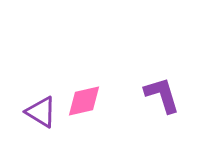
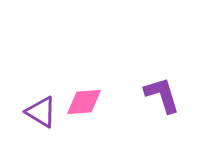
pink diamond: moved 1 px down; rotated 9 degrees clockwise
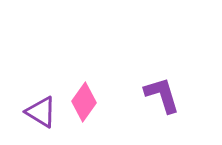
pink diamond: rotated 51 degrees counterclockwise
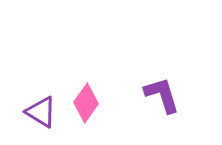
pink diamond: moved 2 px right, 1 px down
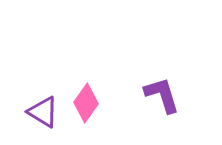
purple triangle: moved 2 px right
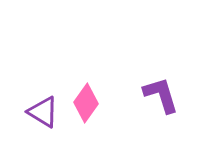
purple L-shape: moved 1 px left
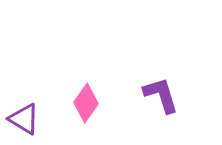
purple triangle: moved 19 px left, 7 px down
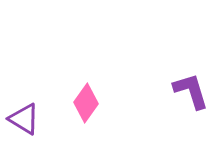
purple L-shape: moved 30 px right, 4 px up
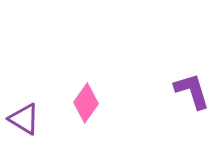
purple L-shape: moved 1 px right
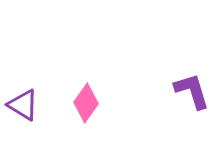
purple triangle: moved 1 px left, 14 px up
